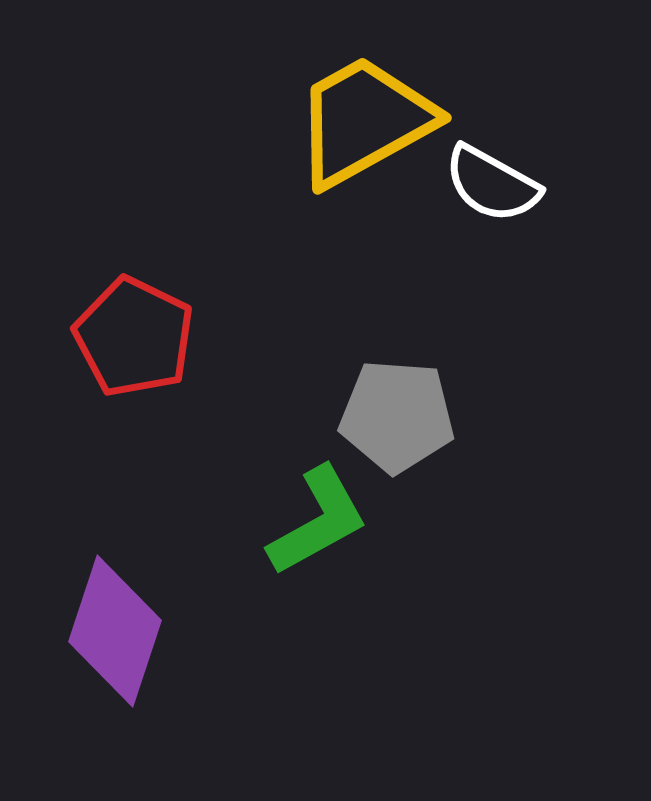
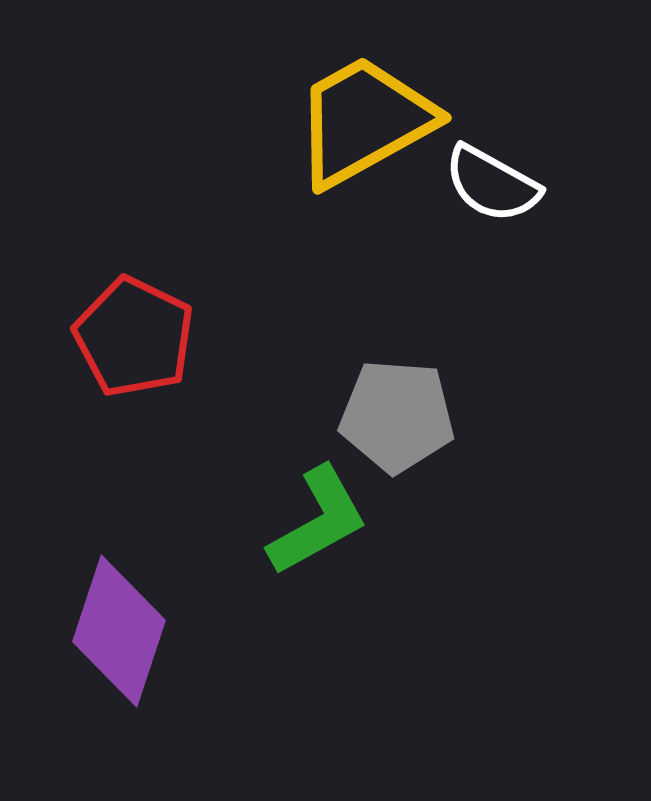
purple diamond: moved 4 px right
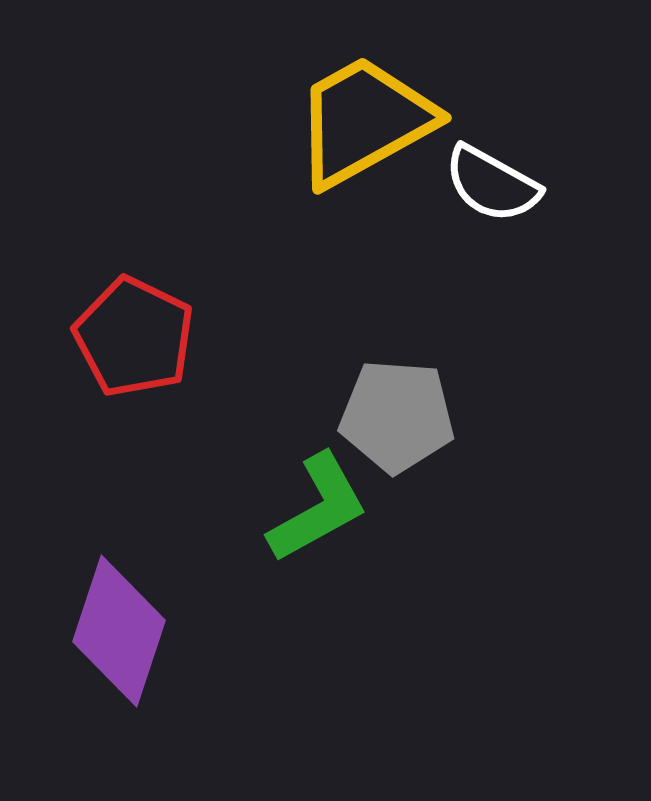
green L-shape: moved 13 px up
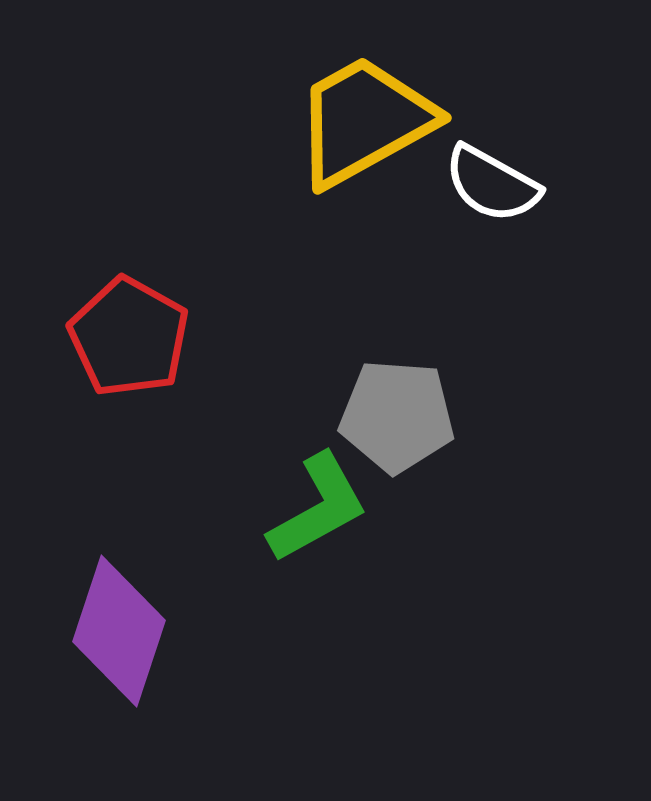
red pentagon: moved 5 px left; rotated 3 degrees clockwise
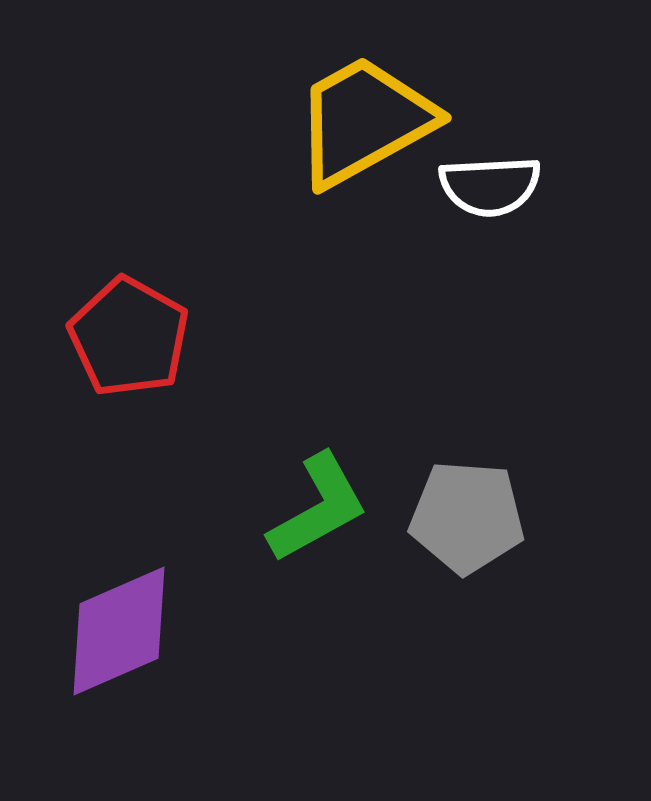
white semicircle: moved 2 px left, 2 px down; rotated 32 degrees counterclockwise
gray pentagon: moved 70 px right, 101 px down
purple diamond: rotated 48 degrees clockwise
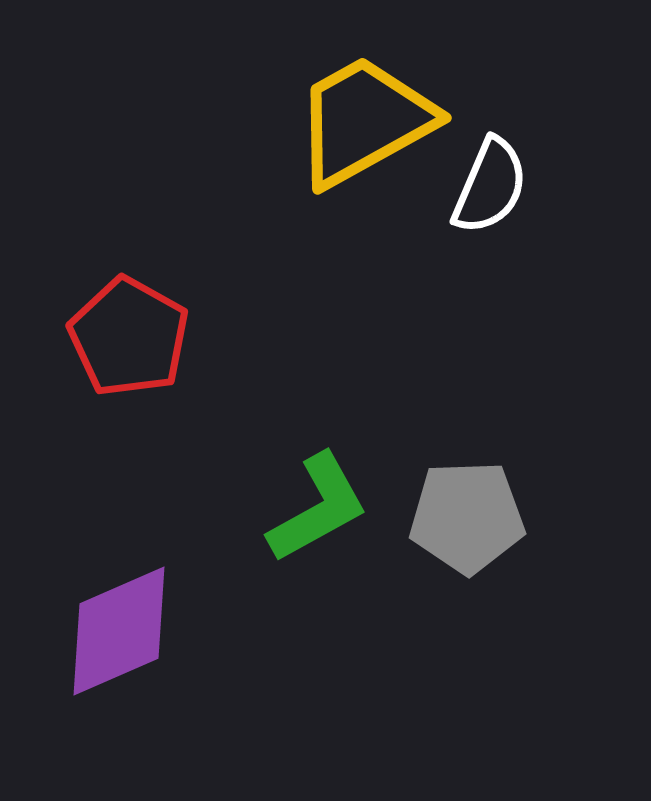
white semicircle: rotated 64 degrees counterclockwise
gray pentagon: rotated 6 degrees counterclockwise
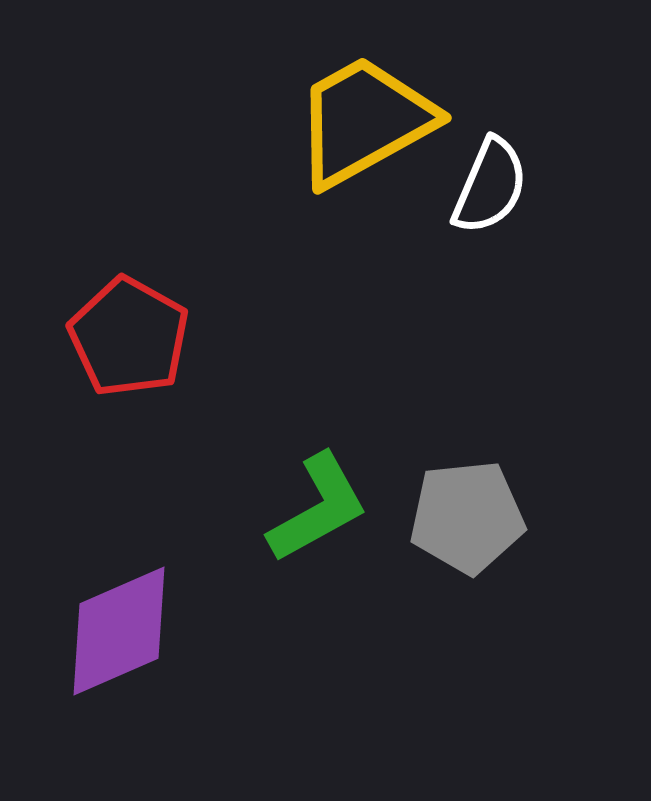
gray pentagon: rotated 4 degrees counterclockwise
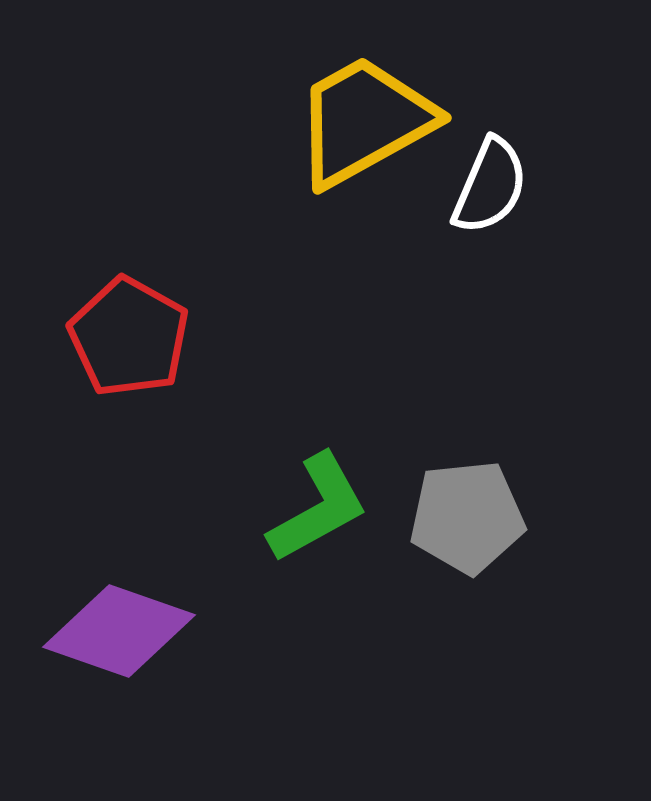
purple diamond: rotated 43 degrees clockwise
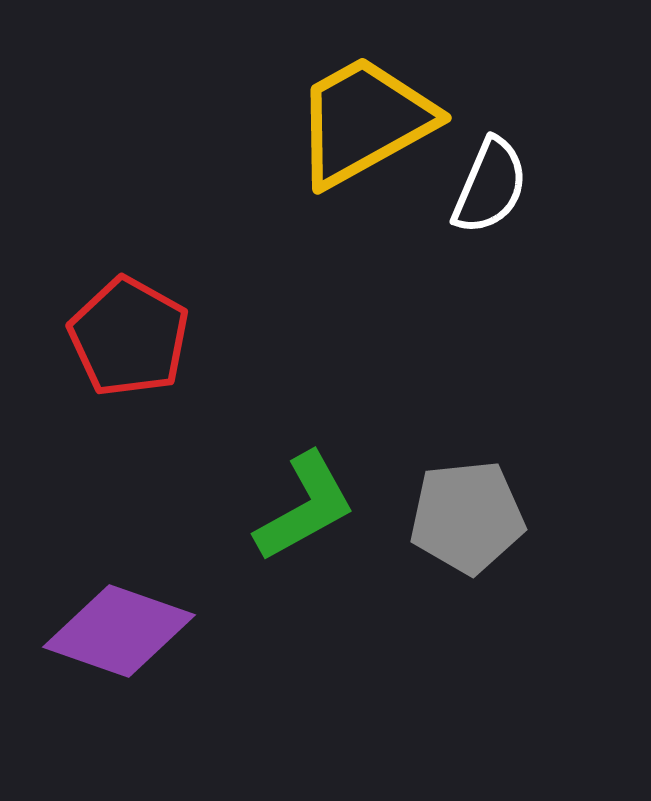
green L-shape: moved 13 px left, 1 px up
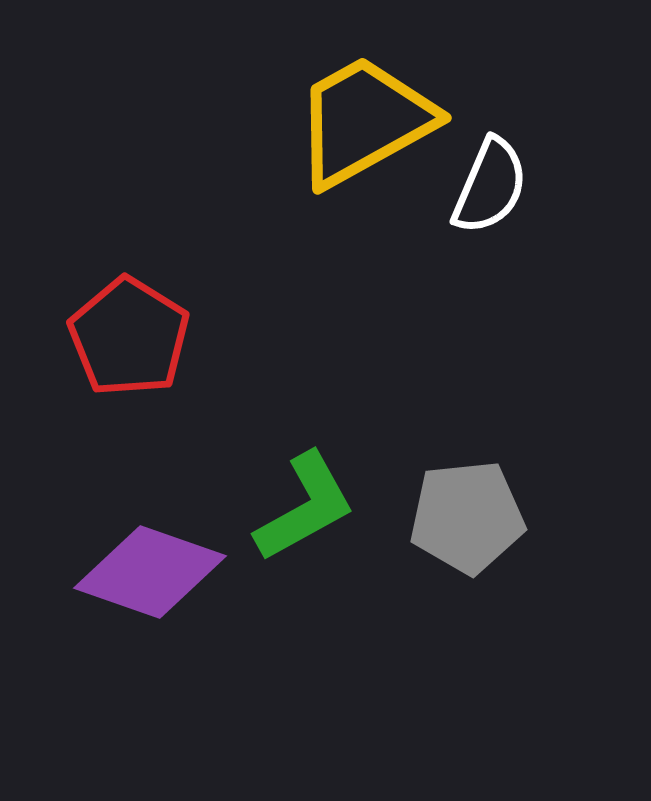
red pentagon: rotated 3 degrees clockwise
purple diamond: moved 31 px right, 59 px up
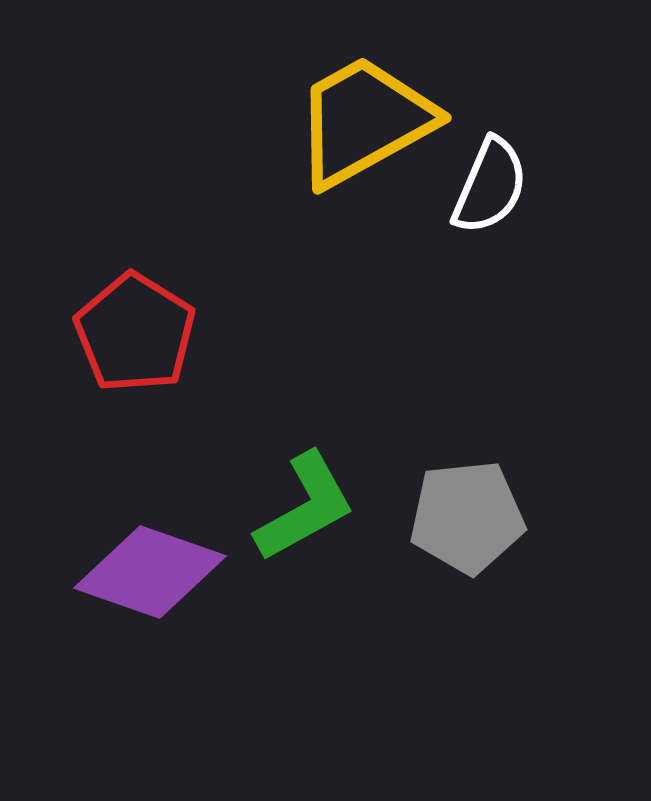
red pentagon: moved 6 px right, 4 px up
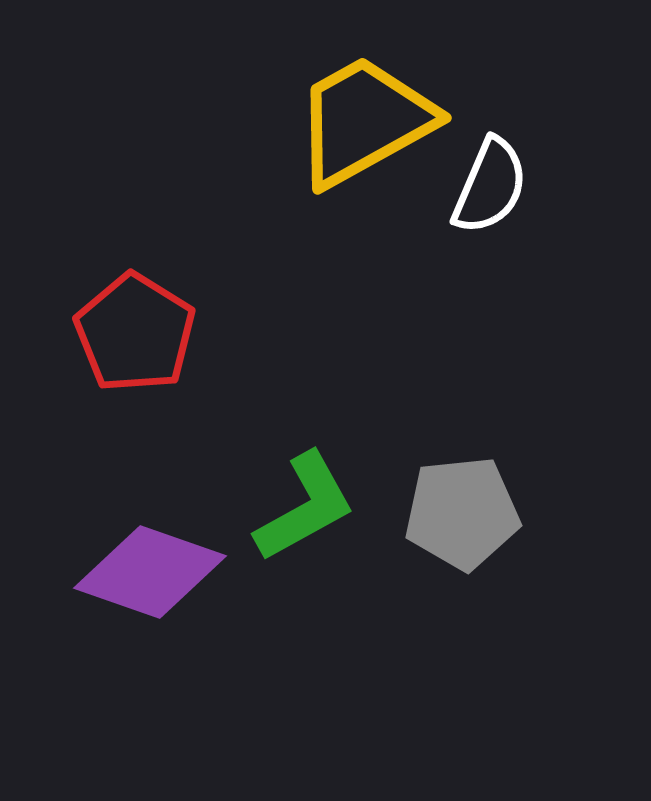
gray pentagon: moved 5 px left, 4 px up
